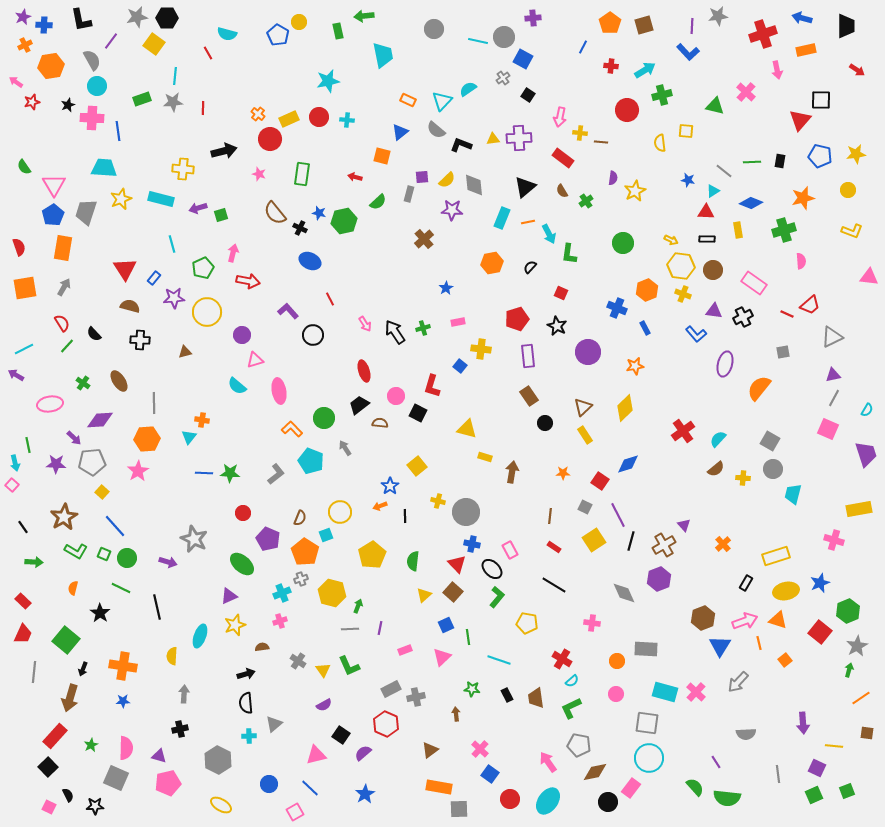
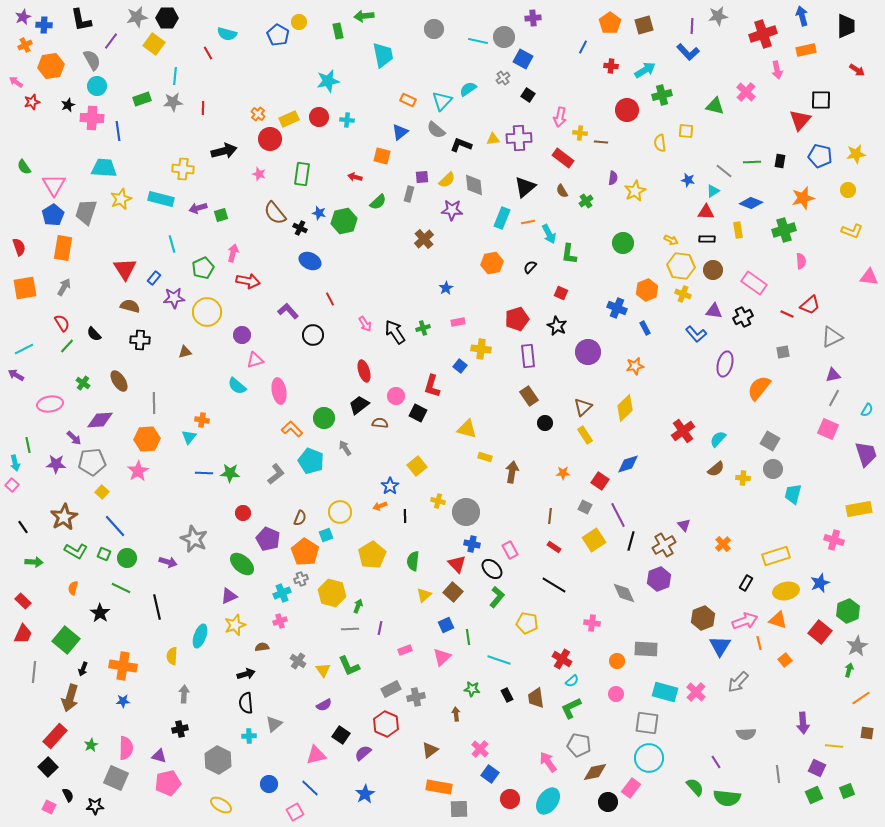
blue arrow at (802, 18): moved 2 px up; rotated 60 degrees clockwise
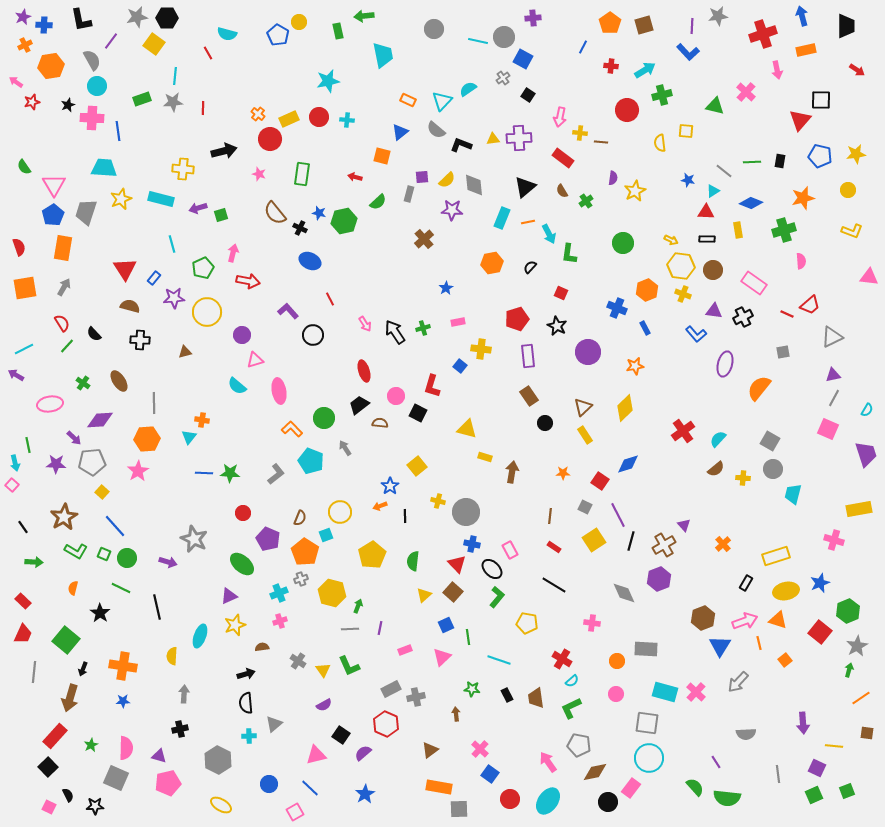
cyan cross at (282, 593): moved 3 px left
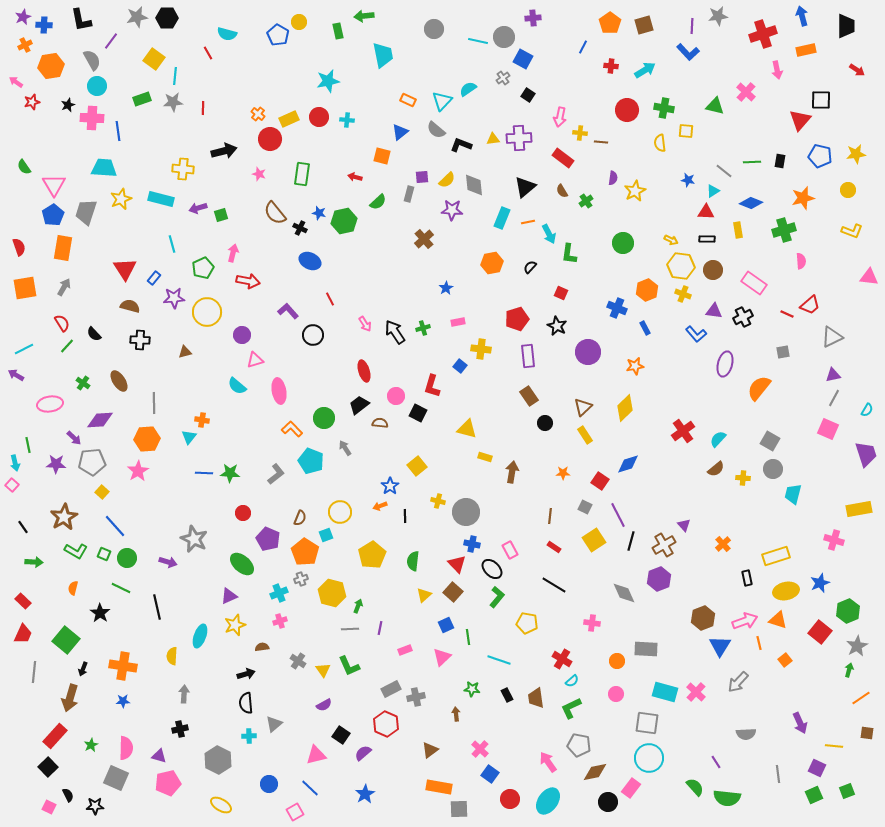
yellow square at (154, 44): moved 15 px down
green cross at (662, 95): moved 2 px right, 13 px down; rotated 24 degrees clockwise
black rectangle at (746, 583): moved 1 px right, 5 px up; rotated 42 degrees counterclockwise
purple arrow at (803, 723): moved 3 px left; rotated 20 degrees counterclockwise
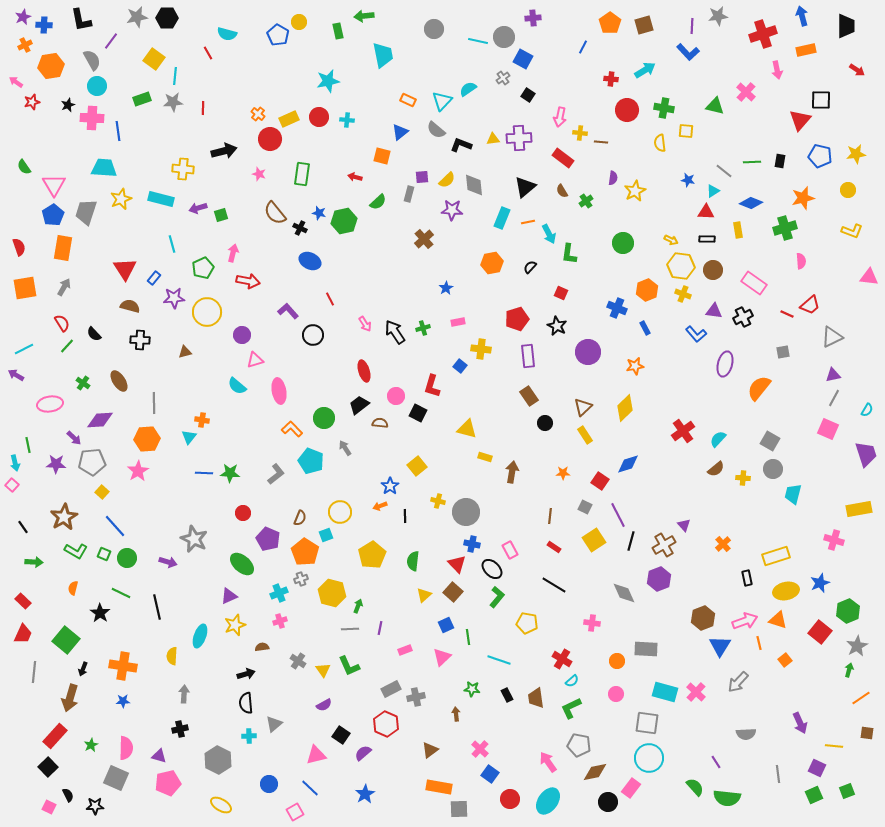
red cross at (611, 66): moved 13 px down
green cross at (784, 230): moved 1 px right, 2 px up
green line at (121, 588): moved 5 px down
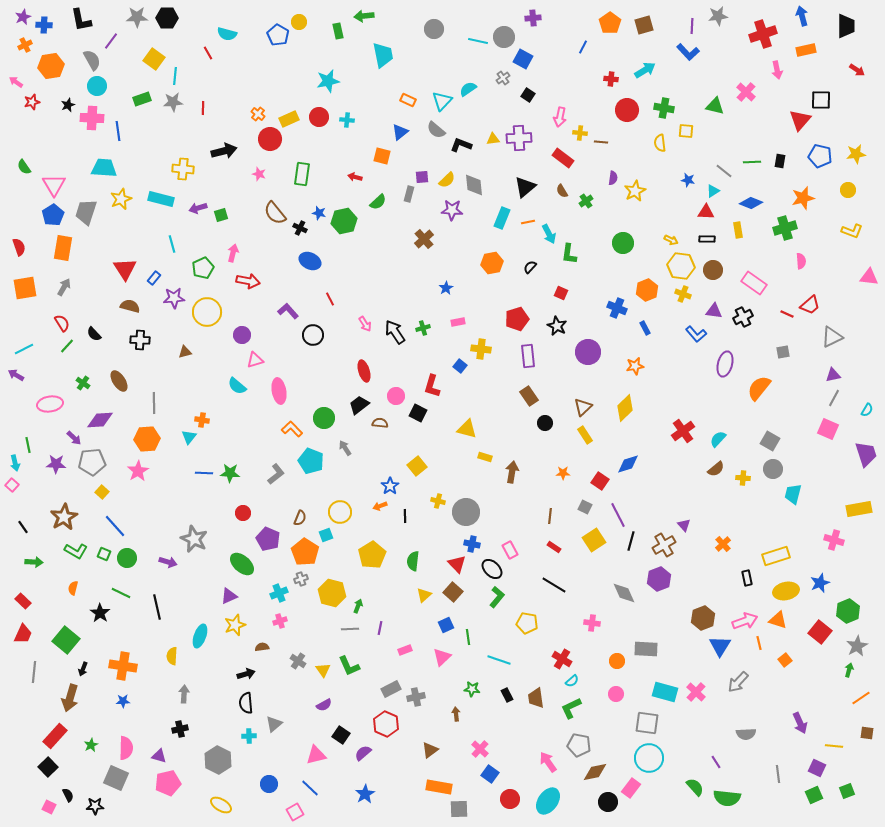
gray star at (137, 17): rotated 10 degrees clockwise
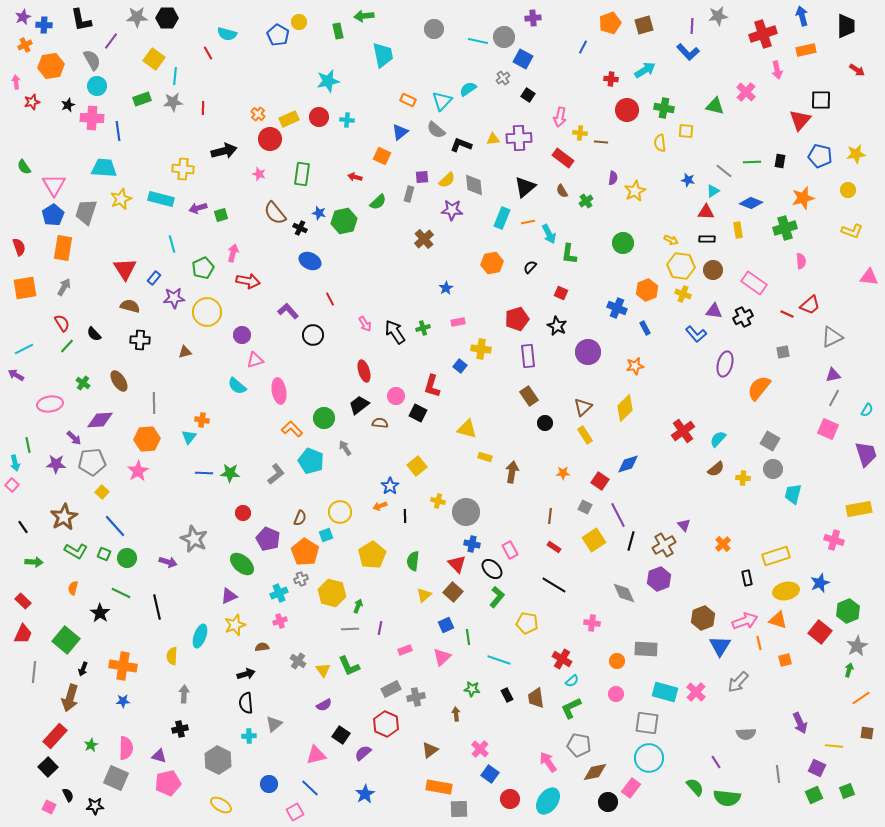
orange pentagon at (610, 23): rotated 15 degrees clockwise
pink arrow at (16, 82): rotated 48 degrees clockwise
orange square at (382, 156): rotated 12 degrees clockwise
orange square at (785, 660): rotated 24 degrees clockwise
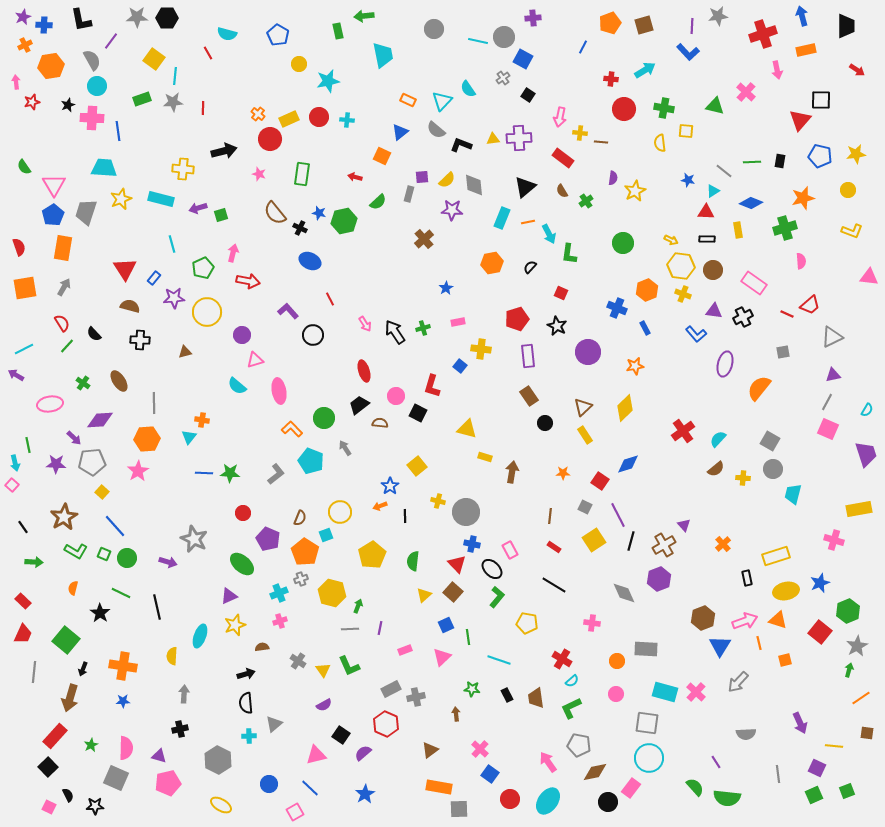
yellow circle at (299, 22): moved 42 px down
cyan semicircle at (468, 89): rotated 90 degrees counterclockwise
red circle at (627, 110): moved 3 px left, 1 px up
gray line at (834, 398): moved 7 px left, 4 px down
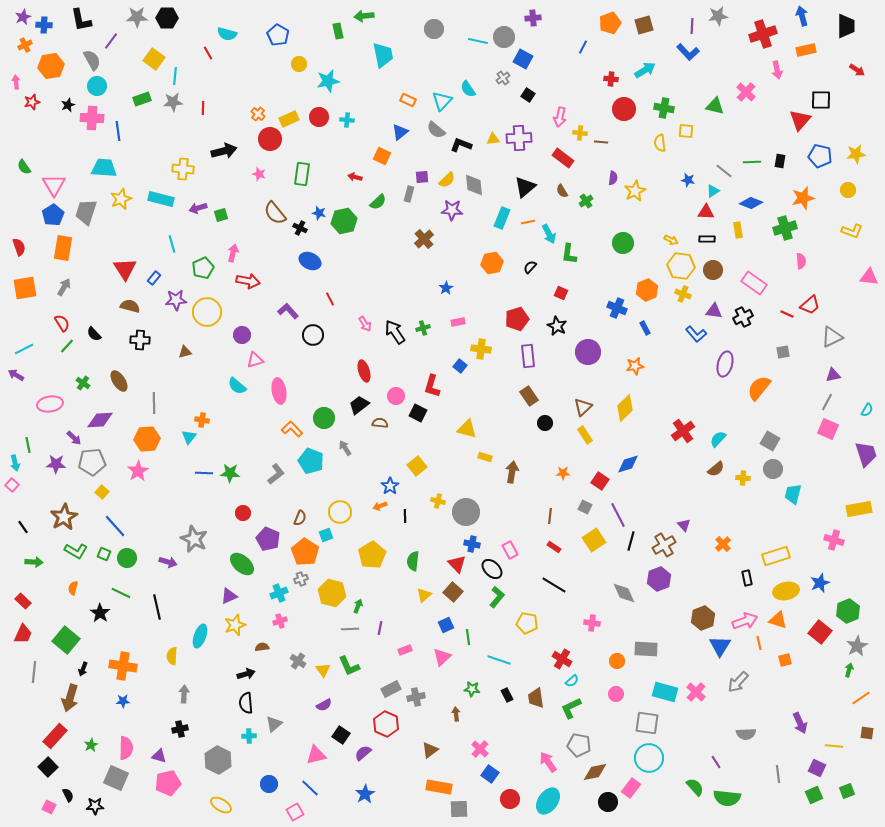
purple star at (174, 298): moved 2 px right, 2 px down
